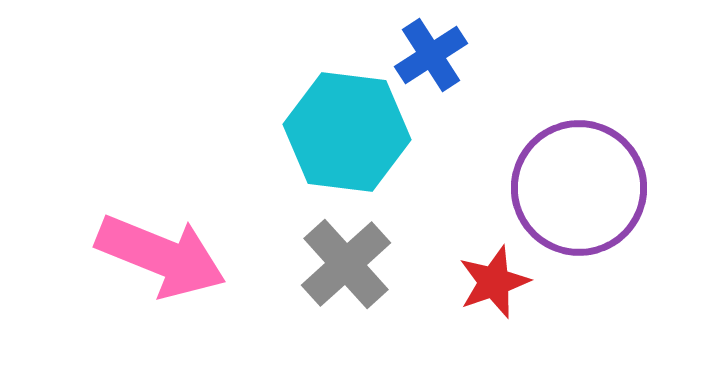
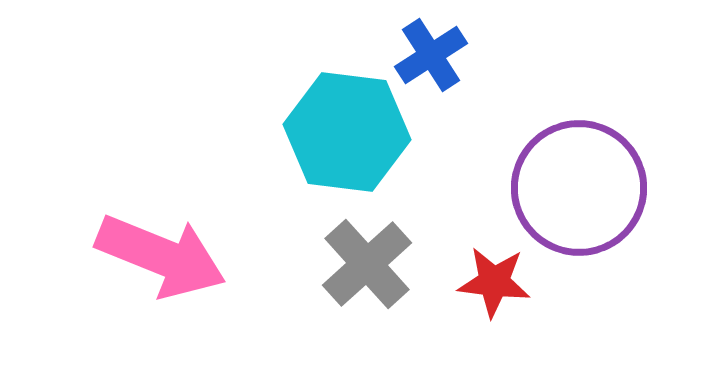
gray cross: moved 21 px right
red star: rotated 26 degrees clockwise
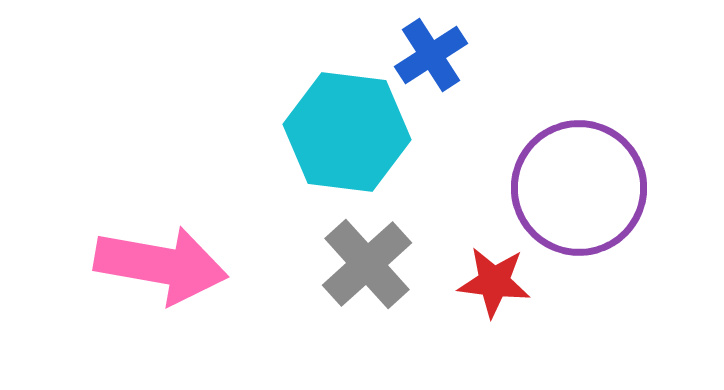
pink arrow: moved 9 px down; rotated 12 degrees counterclockwise
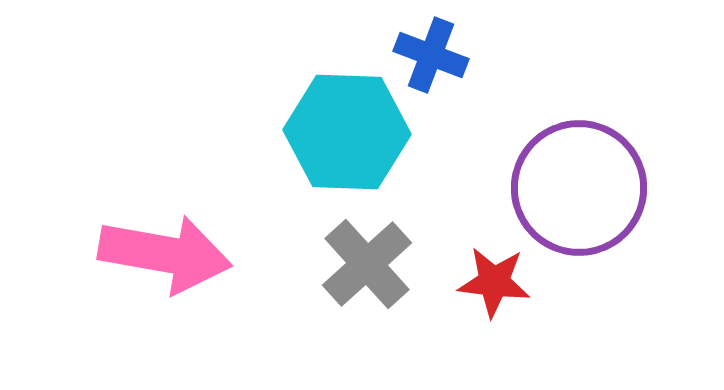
blue cross: rotated 36 degrees counterclockwise
cyan hexagon: rotated 5 degrees counterclockwise
pink arrow: moved 4 px right, 11 px up
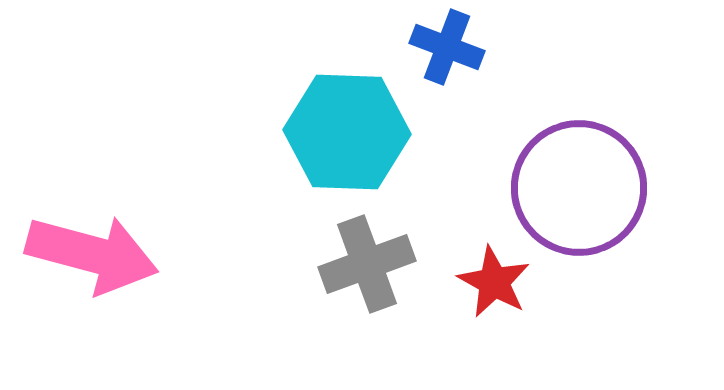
blue cross: moved 16 px right, 8 px up
pink arrow: moved 73 px left; rotated 5 degrees clockwise
gray cross: rotated 22 degrees clockwise
red star: rotated 22 degrees clockwise
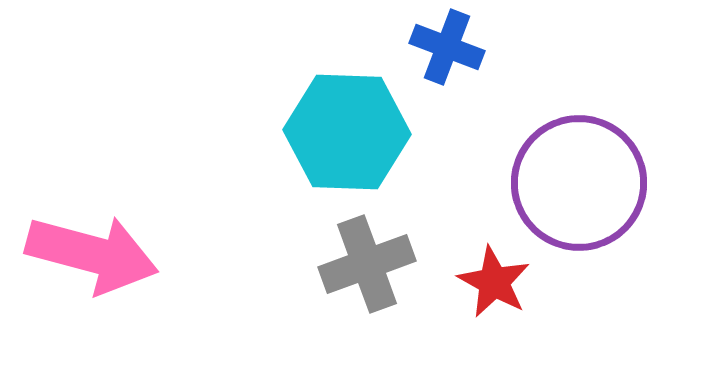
purple circle: moved 5 px up
